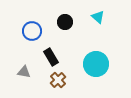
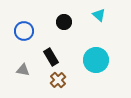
cyan triangle: moved 1 px right, 2 px up
black circle: moved 1 px left
blue circle: moved 8 px left
cyan circle: moved 4 px up
gray triangle: moved 1 px left, 2 px up
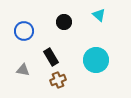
brown cross: rotated 21 degrees clockwise
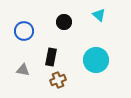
black rectangle: rotated 42 degrees clockwise
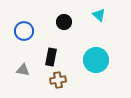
brown cross: rotated 14 degrees clockwise
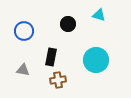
cyan triangle: rotated 24 degrees counterclockwise
black circle: moved 4 px right, 2 px down
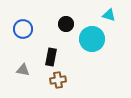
cyan triangle: moved 10 px right
black circle: moved 2 px left
blue circle: moved 1 px left, 2 px up
cyan circle: moved 4 px left, 21 px up
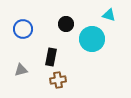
gray triangle: moved 2 px left; rotated 24 degrees counterclockwise
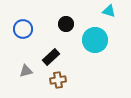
cyan triangle: moved 4 px up
cyan circle: moved 3 px right, 1 px down
black rectangle: rotated 36 degrees clockwise
gray triangle: moved 5 px right, 1 px down
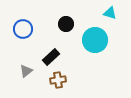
cyan triangle: moved 1 px right, 2 px down
gray triangle: rotated 24 degrees counterclockwise
